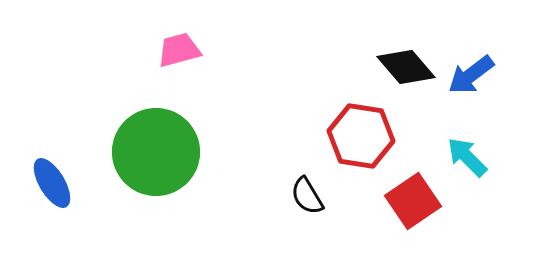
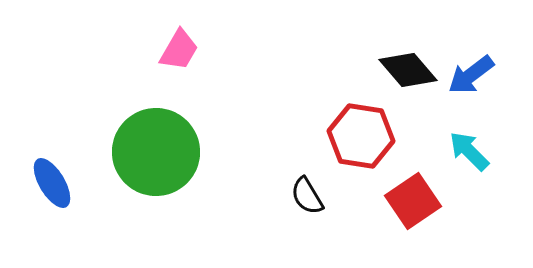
pink trapezoid: rotated 135 degrees clockwise
black diamond: moved 2 px right, 3 px down
cyan arrow: moved 2 px right, 6 px up
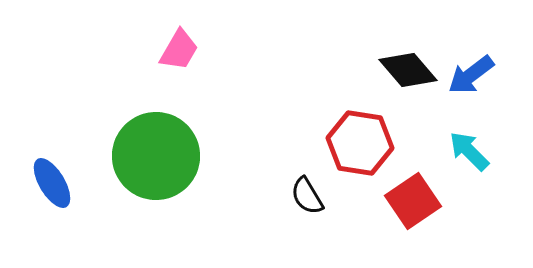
red hexagon: moved 1 px left, 7 px down
green circle: moved 4 px down
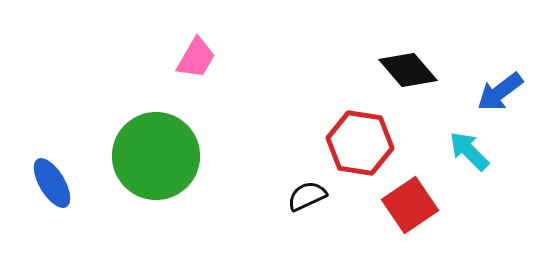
pink trapezoid: moved 17 px right, 8 px down
blue arrow: moved 29 px right, 17 px down
black semicircle: rotated 96 degrees clockwise
red square: moved 3 px left, 4 px down
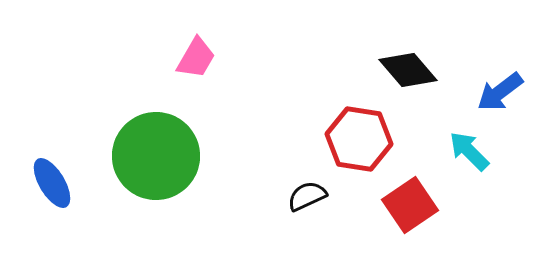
red hexagon: moved 1 px left, 4 px up
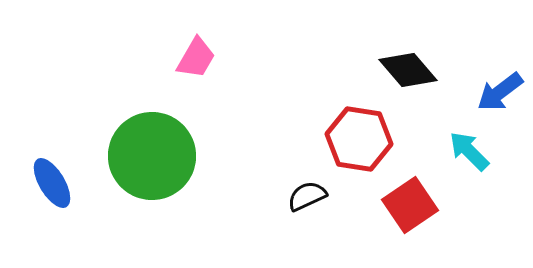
green circle: moved 4 px left
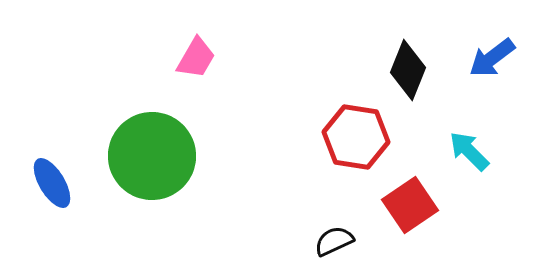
black diamond: rotated 62 degrees clockwise
blue arrow: moved 8 px left, 34 px up
red hexagon: moved 3 px left, 2 px up
black semicircle: moved 27 px right, 45 px down
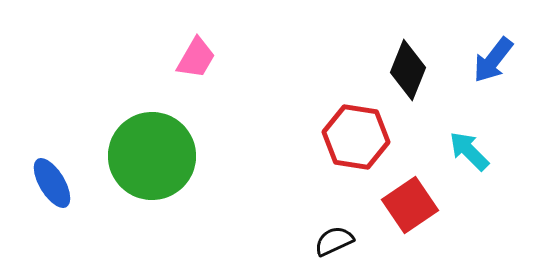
blue arrow: moved 1 px right, 2 px down; rotated 15 degrees counterclockwise
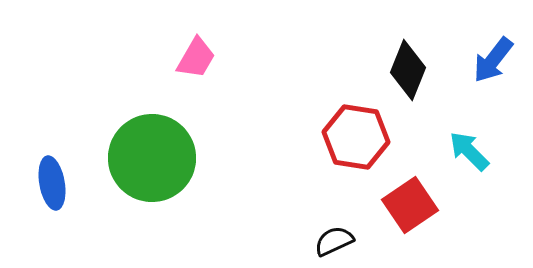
green circle: moved 2 px down
blue ellipse: rotated 21 degrees clockwise
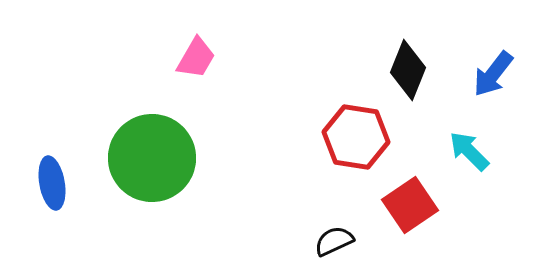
blue arrow: moved 14 px down
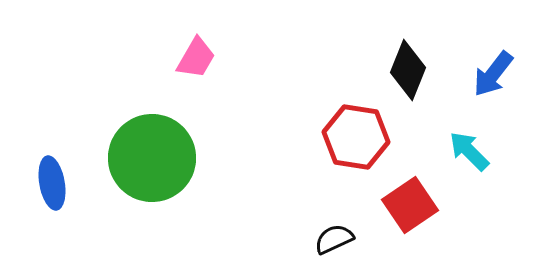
black semicircle: moved 2 px up
